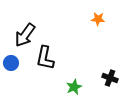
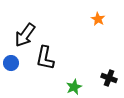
orange star: rotated 24 degrees clockwise
black cross: moved 1 px left
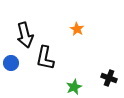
orange star: moved 21 px left, 10 px down
black arrow: rotated 50 degrees counterclockwise
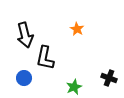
blue circle: moved 13 px right, 15 px down
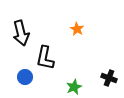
black arrow: moved 4 px left, 2 px up
blue circle: moved 1 px right, 1 px up
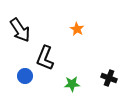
black arrow: moved 1 px left, 3 px up; rotated 20 degrees counterclockwise
black L-shape: rotated 10 degrees clockwise
blue circle: moved 1 px up
green star: moved 2 px left, 3 px up; rotated 21 degrees clockwise
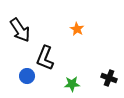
blue circle: moved 2 px right
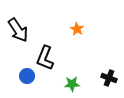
black arrow: moved 2 px left
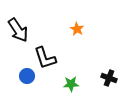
black L-shape: rotated 40 degrees counterclockwise
green star: moved 1 px left
